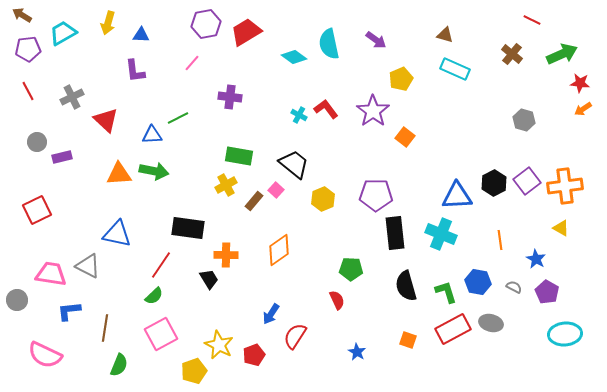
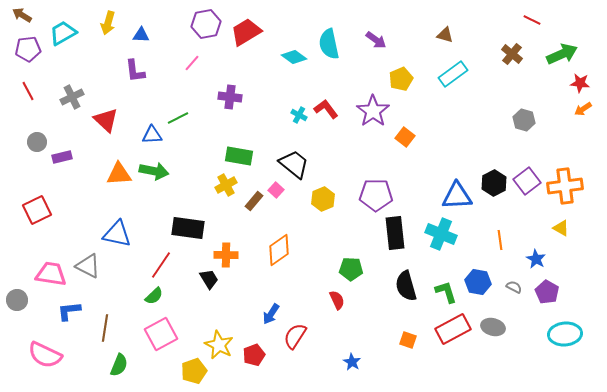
cyan rectangle at (455, 69): moved 2 px left, 5 px down; rotated 60 degrees counterclockwise
gray ellipse at (491, 323): moved 2 px right, 4 px down
blue star at (357, 352): moved 5 px left, 10 px down
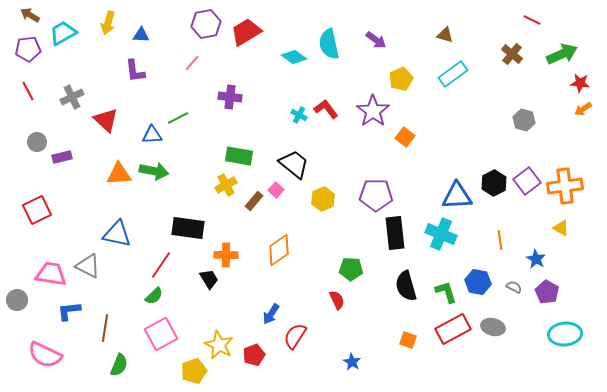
brown arrow at (22, 15): moved 8 px right
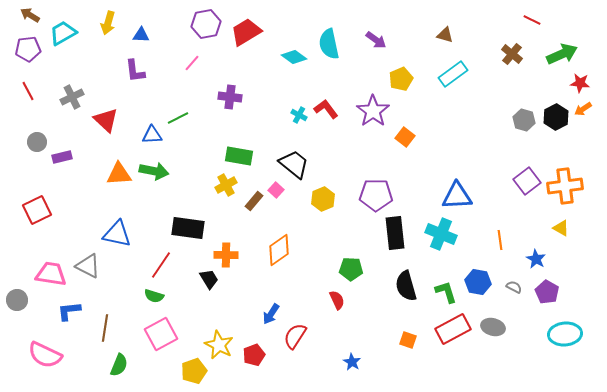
black hexagon at (494, 183): moved 62 px right, 66 px up
green semicircle at (154, 296): rotated 60 degrees clockwise
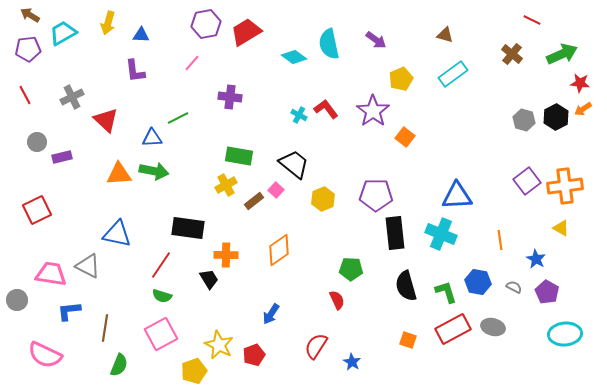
red line at (28, 91): moved 3 px left, 4 px down
blue triangle at (152, 135): moved 3 px down
brown rectangle at (254, 201): rotated 12 degrees clockwise
green semicircle at (154, 296): moved 8 px right
red semicircle at (295, 336): moved 21 px right, 10 px down
